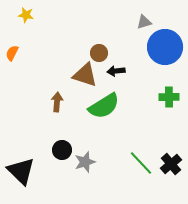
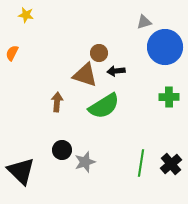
green line: rotated 52 degrees clockwise
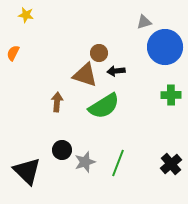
orange semicircle: moved 1 px right
green cross: moved 2 px right, 2 px up
green line: moved 23 px left; rotated 12 degrees clockwise
black triangle: moved 6 px right
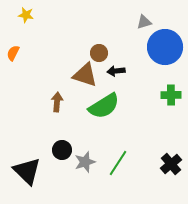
green line: rotated 12 degrees clockwise
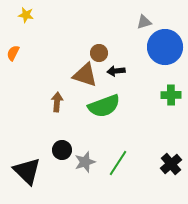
green semicircle: rotated 12 degrees clockwise
